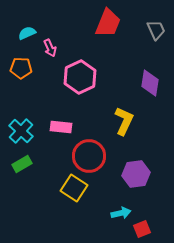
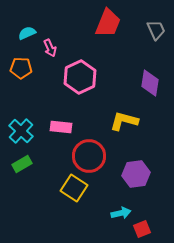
yellow L-shape: rotated 100 degrees counterclockwise
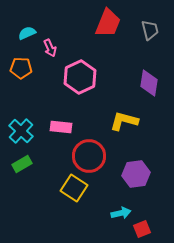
gray trapezoid: moved 6 px left; rotated 10 degrees clockwise
purple diamond: moved 1 px left
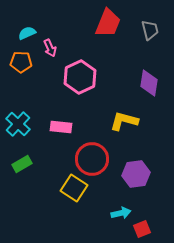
orange pentagon: moved 6 px up
cyan cross: moved 3 px left, 7 px up
red circle: moved 3 px right, 3 px down
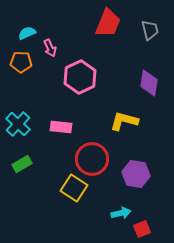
purple hexagon: rotated 16 degrees clockwise
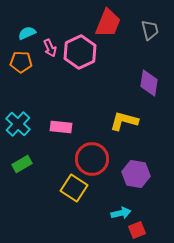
pink hexagon: moved 25 px up
red square: moved 5 px left, 1 px down
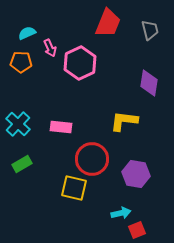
pink hexagon: moved 11 px down
yellow L-shape: rotated 8 degrees counterclockwise
yellow square: rotated 20 degrees counterclockwise
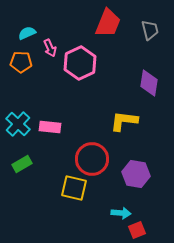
pink rectangle: moved 11 px left
cyan arrow: rotated 18 degrees clockwise
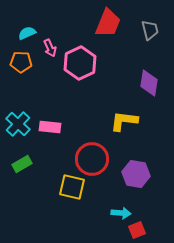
yellow square: moved 2 px left, 1 px up
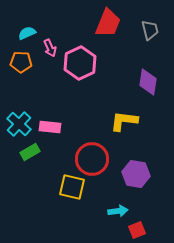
purple diamond: moved 1 px left, 1 px up
cyan cross: moved 1 px right
green rectangle: moved 8 px right, 12 px up
cyan arrow: moved 3 px left, 2 px up; rotated 12 degrees counterclockwise
